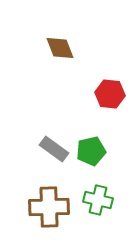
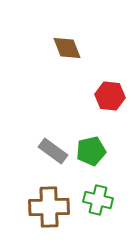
brown diamond: moved 7 px right
red hexagon: moved 2 px down
gray rectangle: moved 1 px left, 2 px down
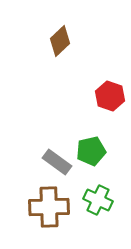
brown diamond: moved 7 px left, 7 px up; rotated 68 degrees clockwise
red hexagon: rotated 12 degrees clockwise
gray rectangle: moved 4 px right, 11 px down
green cross: rotated 12 degrees clockwise
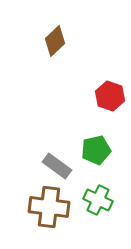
brown diamond: moved 5 px left
green pentagon: moved 5 px right, 1 px up
gray rectangle: moved 4 px down
brown cross: rotated 9 degrees clockwise
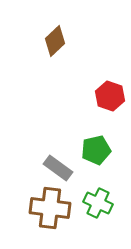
gray rectangle: moved 1 px right, 2 px down
green cross: moved 3 px down
brown cross: moved 1 px right, 1 px down
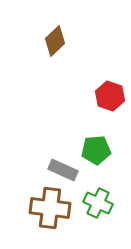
green pentagon: rotated 8 degrees clockwise
gray rectangle: moved 5 px right, 2 px down; rotated 12 degrees counterclockwise
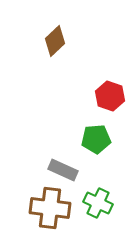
green pentagon: moved 11 px up
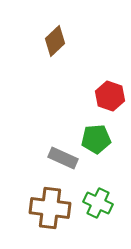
gray rectangle: moved 12 px up
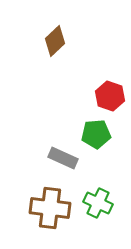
green pentagon: moved 5 px up
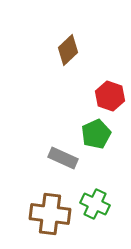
brown diamond: moved 13 px right, 9 px down
green pentagon: rotated 20 degrees counterclockwise
green cross: moved 3 px left, 1 px down
brown cross: moved 6 px down
